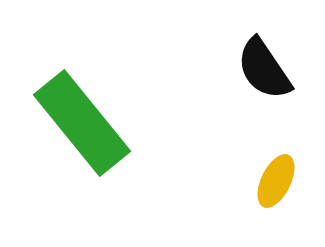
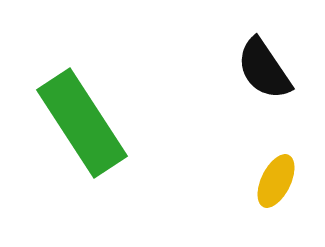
green rectangle: rotated 6 degrees clockwise
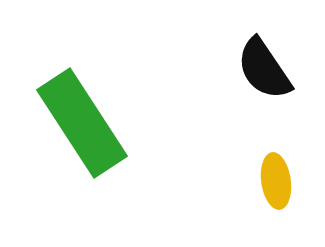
yellow ellipse: rotated 34 degrees counterclockwise
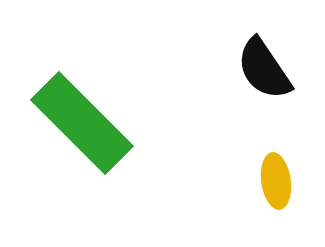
green rectangle: rotated 12 degrees counterclockwise
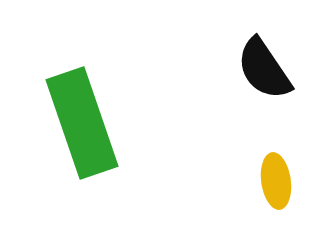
green rectangle: rotated 26 degrees clockwise
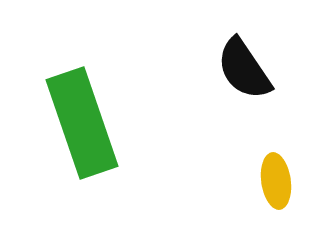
black semicircle: moved 20 px left
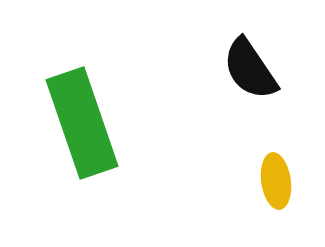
black semicircle: moved 6 px right
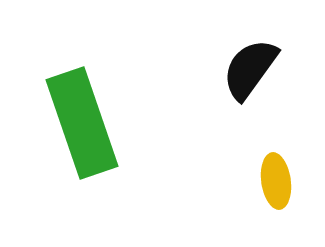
black semicircle: rotated 70 degrees clockwise
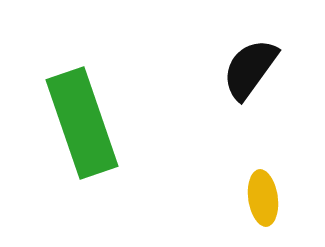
yellow ellipse: moved 13 px left, 17 px down
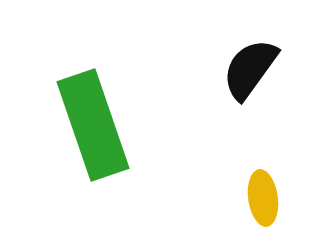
green rectangle: moved 11 px right, 2 px down
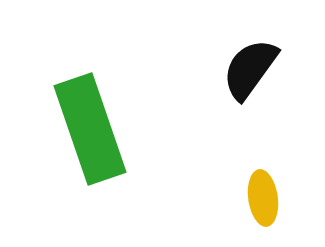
green rectangle: moved 3 px left, 4 px down
